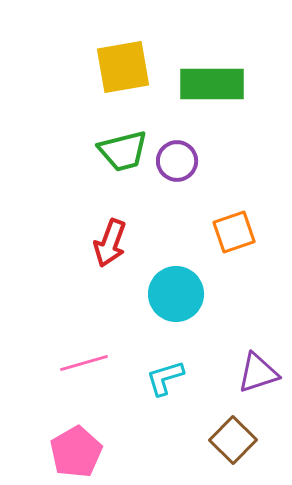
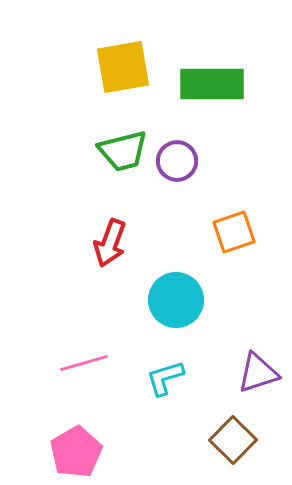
cyan circle: moved 6 px down
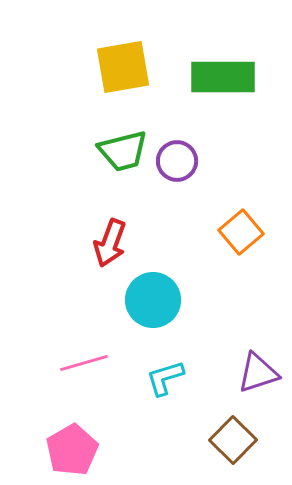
green rectangle: moved 11 px right, 7 px up
orange square: moved 7 px right; rotated 21 degrees counterclockwise
cyan circle: moved 23 px left
pink pentagon: moved 4 px left, 2 px up
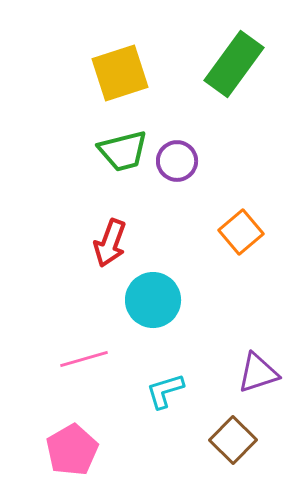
yellow square: moved 3 px left, 6 px down; rotated 8 degrees counterclockwise
green rectangle: moved 11 px right, 13 px up; rotated 54 degrees counterclockwise
pink line: moved 4 px up
cyan L-shape: moved 13 px down
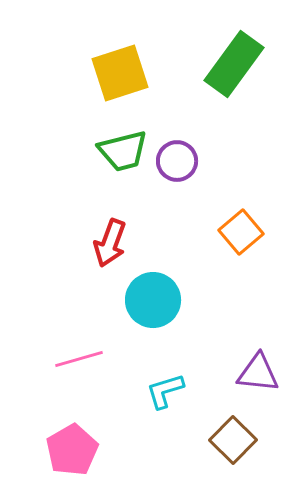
pink line: moved 5 px left
purple triangle: rotated 24 degrees clockwise
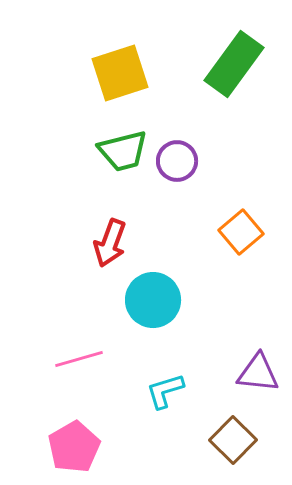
pink pentagon: moved 2 px right, 3 px up
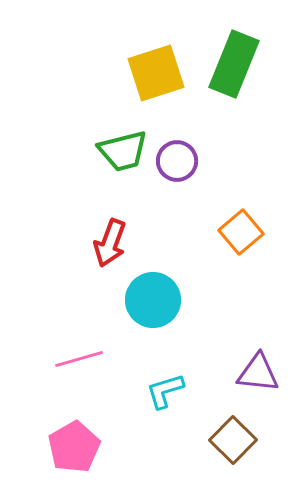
green rectangle: rotated 14 degrees counterclockwise
yellow square: moved 36 px right
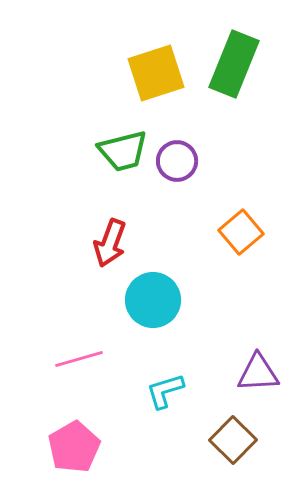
purple triangle: rotated 9 degrees counterclockwise
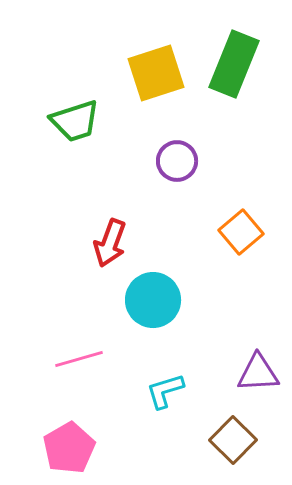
green trapezoid: moved 48 px left, 30 px up; rotated 4 degrees counterclockwise
pink pentagon: moved 5 px left, 1 px down
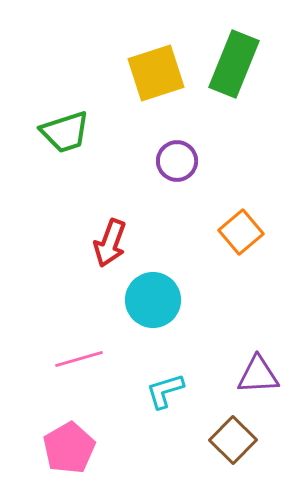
green trapezoid: moved 10 px left, 11 px down
purple triangle: moved 2 px down
